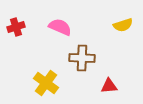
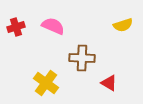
pink semicircle: moved 7 px left, 1 px up
red triangle: moved 3 px up; rotated 36 degrees clockwise
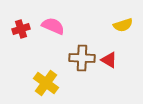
red cross: moved 5 px right, 2 px down
red triangle: moved 23 px up
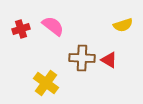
pink semicircle: rotated 15 degrees clockwise
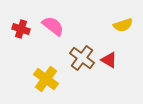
red cross: rotated 36 degrees clockwise
brown cross: rotated 35 degrees clockwise
yellow cross: moved 4 px up
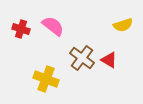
yellow cross: rotated 15 degrees counterclockwise
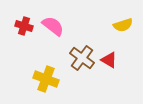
red cross: moved 3 px right, 3 px up
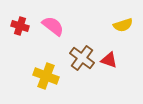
red cross: moved 4 px left
red triangle: rotated 12 degrees counterclockwise
yellow cross: moved 3 px up
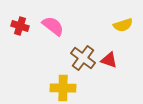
brown cross: moved 1 px right
yellow cross: moved 17 px right, 12 px down; rotated 20 degrees counterclockwise
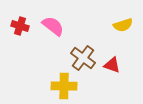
red triangle: moved 3 px right, 5 px down
yellow cross: moved 1 px right, 2 px up
